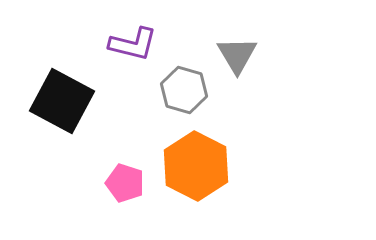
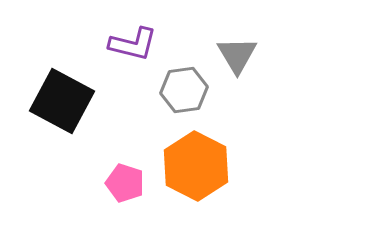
gray hexagon: rotated 24 degrees counterclockwise
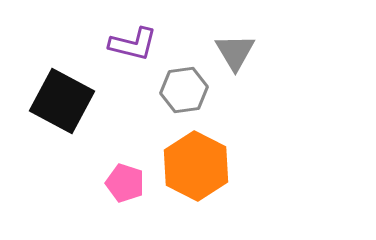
gray triangle: moved 2 px left, 3 px up
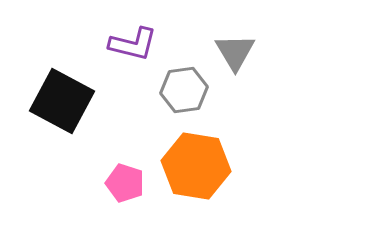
orange hexagon: rotated 18 degrees counterclockwise
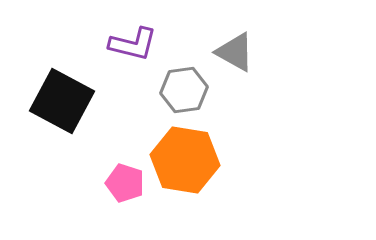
gray triangle: rotated 30 degrees counterclockwise
orange hexagon: moved 11 px left, 6 px up
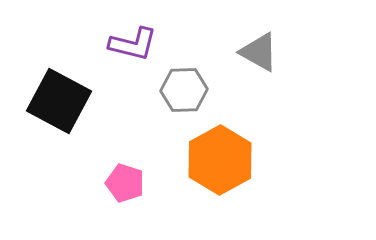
gray triangle: moved 24 px right
gray hexagon: rotated 6 degrees clockwise
black square: moved 3 px left
orange hexagon: moved 35 px right; rotated 22 degrees clockwise
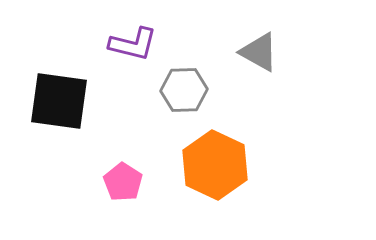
black square: rotated 20 degrees counterclockwise
orange hexagon: moved 5 px left, 5 px down; rotated 6 degrees counterclockwise
pink pentagon: moved 2 px left, 1 px up; rotated 15 degrees clockwise
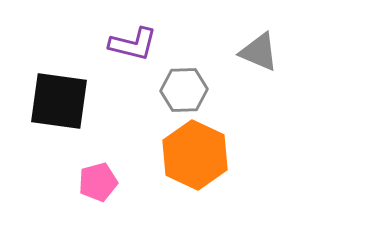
gray triangle: rotated 6 degrees counterclockwise
orange hexagon: moved 20 px left, 10 px up
pink pentagon: moved 25 px left; rotated 24 degrees clockwise
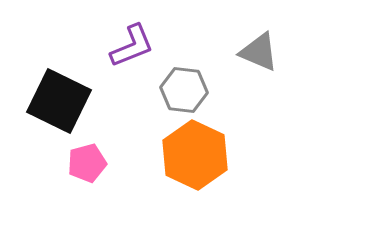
purple L-shape: moved 1 px left, 2 px down; rotated 36 degrees counterclockwise
gray hexagon: rotated 9 degrees clockwise
black square: rotated 18 degrees clockwise
pink pentagon: moved 11 px left, 19 px up
